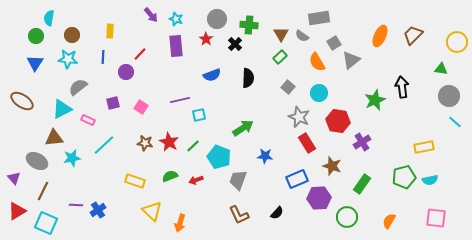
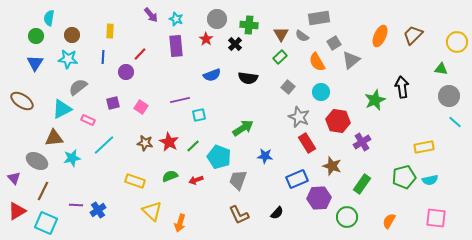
black semicircle at (248, 78): rotated 96 degrees clockwise
cyan circle at (319, 93): moved 2 px right, 1 px up
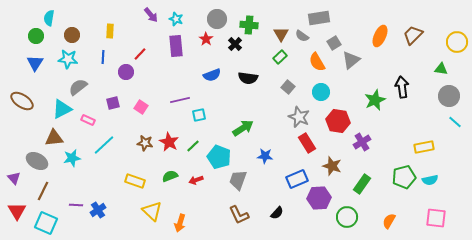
red triangle at (17, 211): rotated 30 degrees counterclockwise
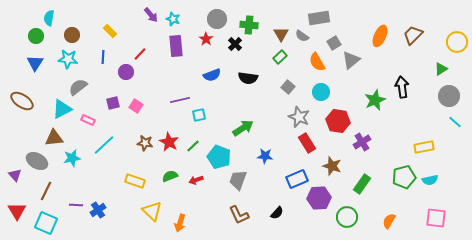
cyan star at (176, 19): moved 3 px left
yellow rectangle at (110, 31): rotated 48 degrees counterclockwise
green triangle at (441, 69): rotated 40 degrees counterclockwise
pink square at (141, 107): moved 5 px left, 1 px up
purple triangle at (14, 178): moved 1 px right, 3 px up
brown line at (43, 191): moved 3 px right
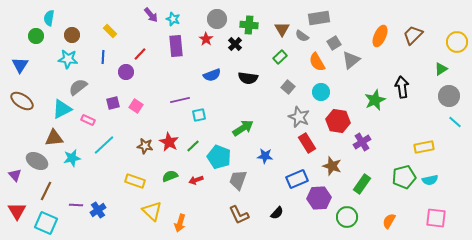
brown triangle at (281, 34): moved 1 px right, 5 px up
blue triangle at (35, 63): moved 15 px left, 2 px down
brown star at (145, 143): moved 3 px down
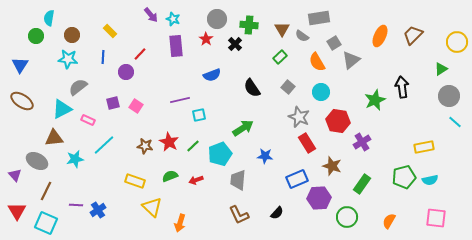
black semicircle at (248, 78): moved 4 px right, 10 px down; rotated 48 degrees clockwise
cyan pentagon at (219, 157): moved 1 px right, 3 px up; rotated 30 degrees clockwise
cyan star at (72, 158): moved 3 px right, 1 px down
gray trapezoid at (238, 180): rotated 15 degrees counterclockwise
yellow triangle at (152, 211): moved 4 px up
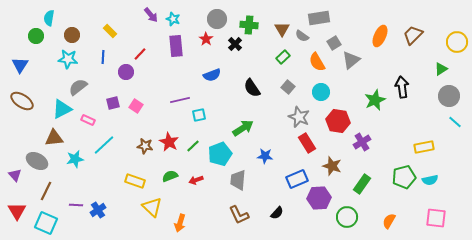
green rectangle at (280, 57): moved 3 px right
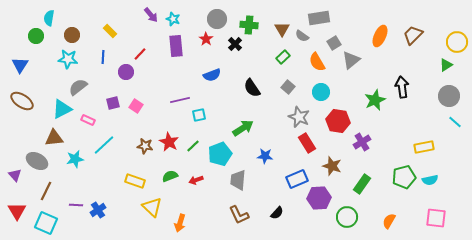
green triangle at (441, 69): moved 5 px right, 4 px up
